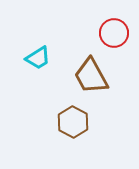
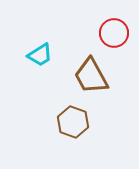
cyan trapezoid: moved 2 px right, 3 px up
brown hexagon: rotated 8 degrees counterclockwise
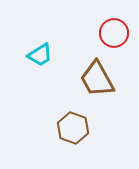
brown trapezoid: moved 6 px right, 3 px down
brown hexagon: moved 6 px down
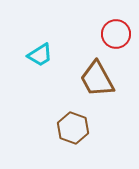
red circle: moved 2 px right, 1 px down
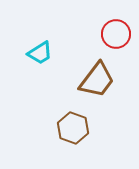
cyan trapezoid: moved 2 px up
brown trapezoid: moved 1 px down; rotated 114 degrees counterclockwise
